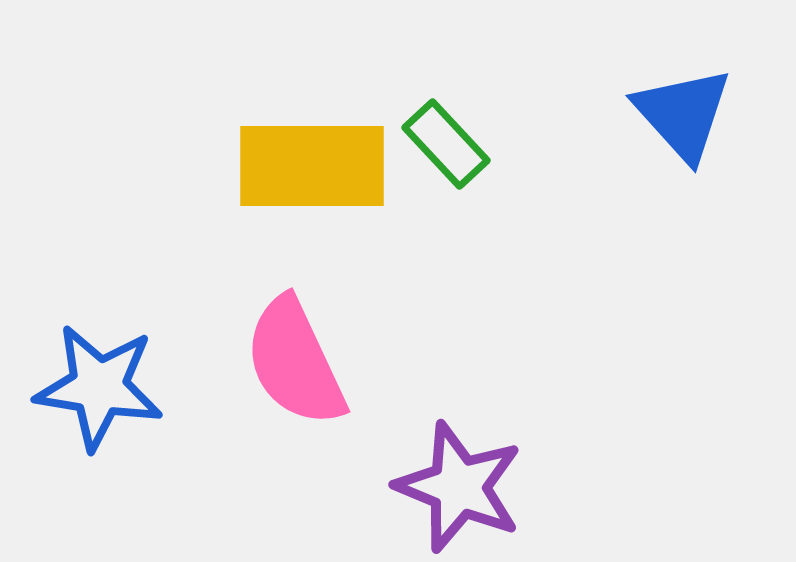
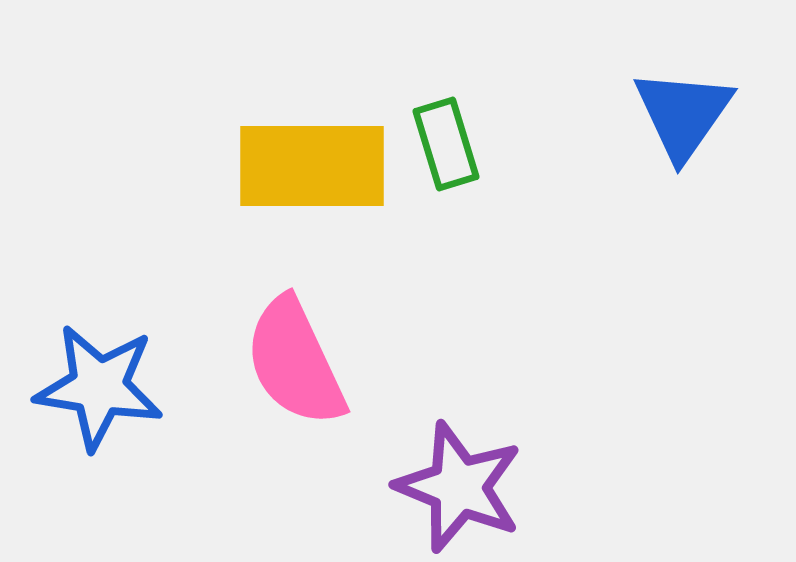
blue triangle: rotated 17 degrees clockwise
green rectangle: rotated 26 degrees clockwise
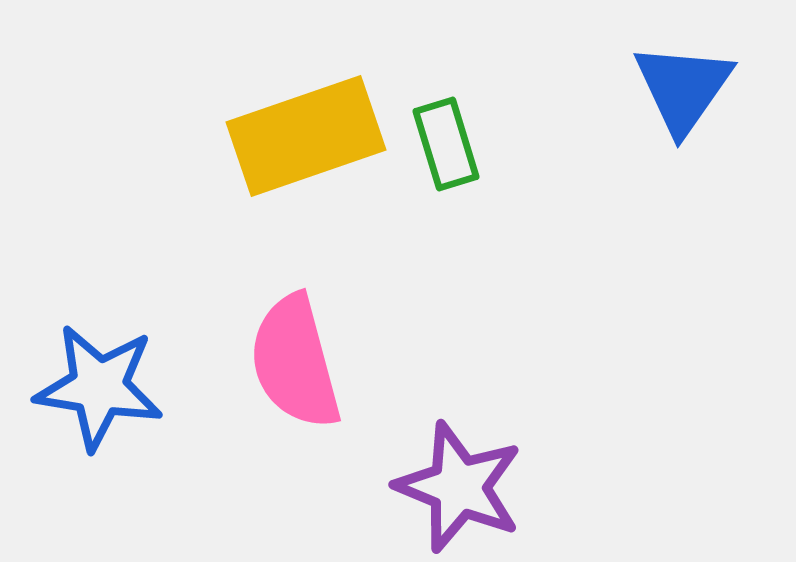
blue triangle: moved 26 px up
yellow rectangle: moved 6 px left, 30 px up; rotated 19 degrees counterclockwise
pink semicircle: rotated 10 degrees clockwise
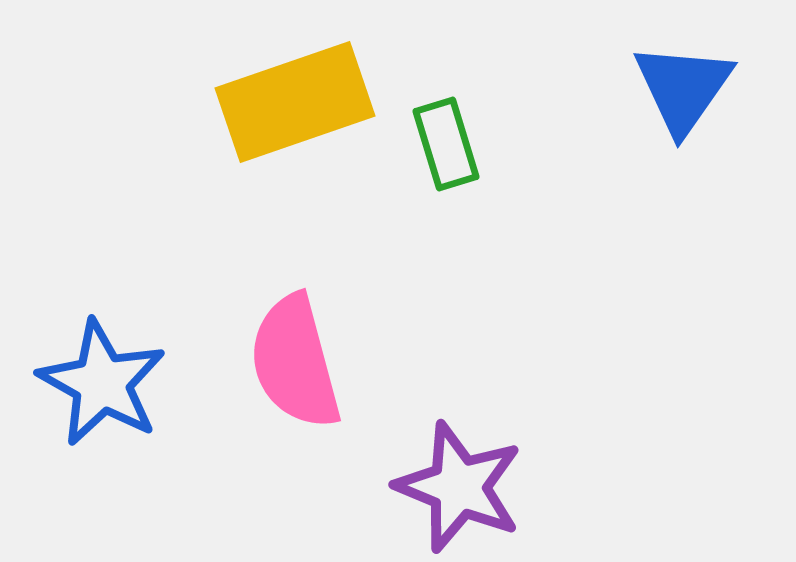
yellow rectangle: moved 11 px left, 34 px up
blue star: moved 3 px right, 4 px up; rotated 20 degrees clockwise
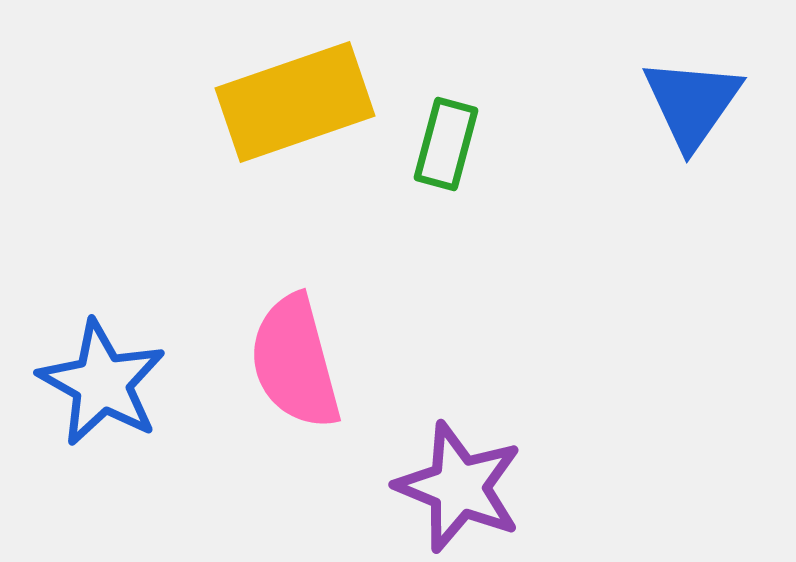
blue triangle: moved 9 px right, 15 px down
green rectangle: rotated 32 degrees clockwise
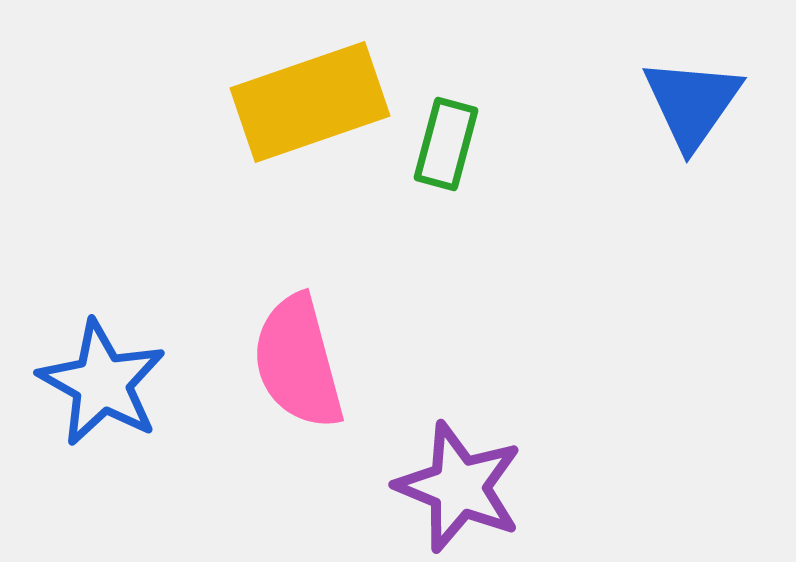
yellow rectangle: moved 15 px right
pink semicircle: moved 3 px right
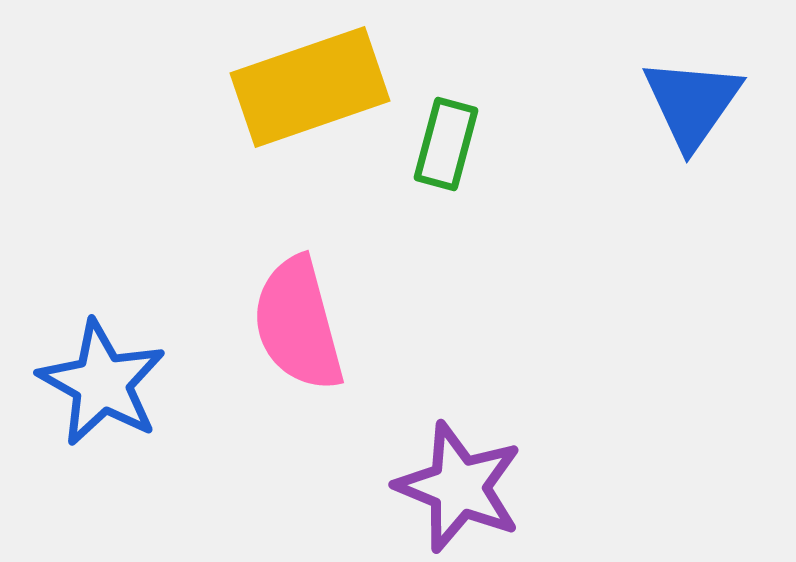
yellow rectangle: moved 15 px up
pink semicircle: moved 38 px up
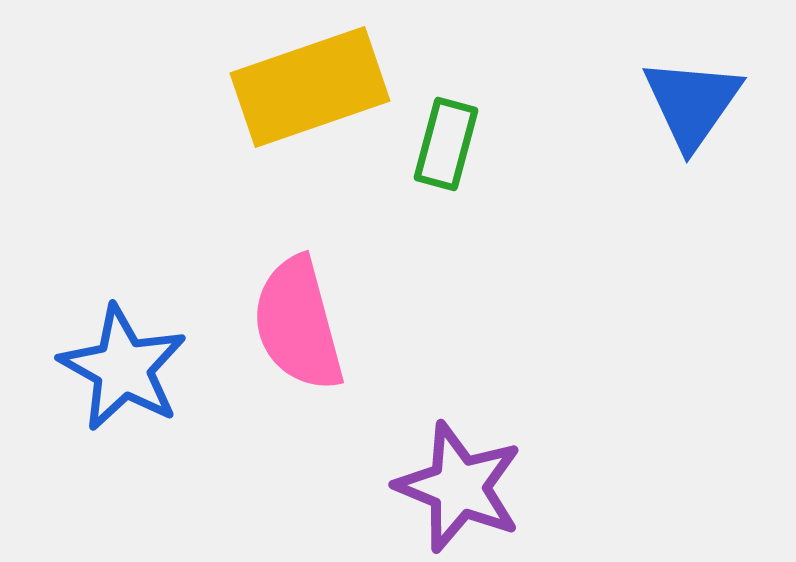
blue star: moved 21 px right, 15 px up
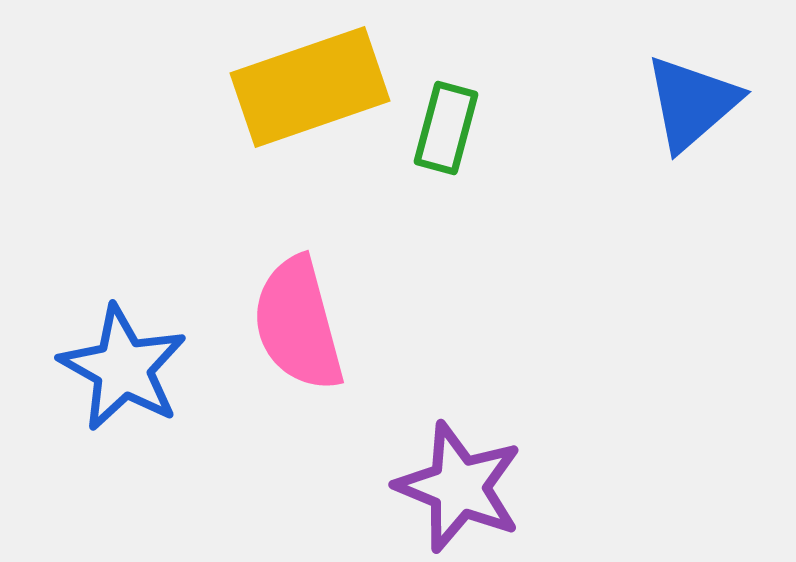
blue triangle: rotated 14 degrees clockwise
green rectangle: moved 16 px up
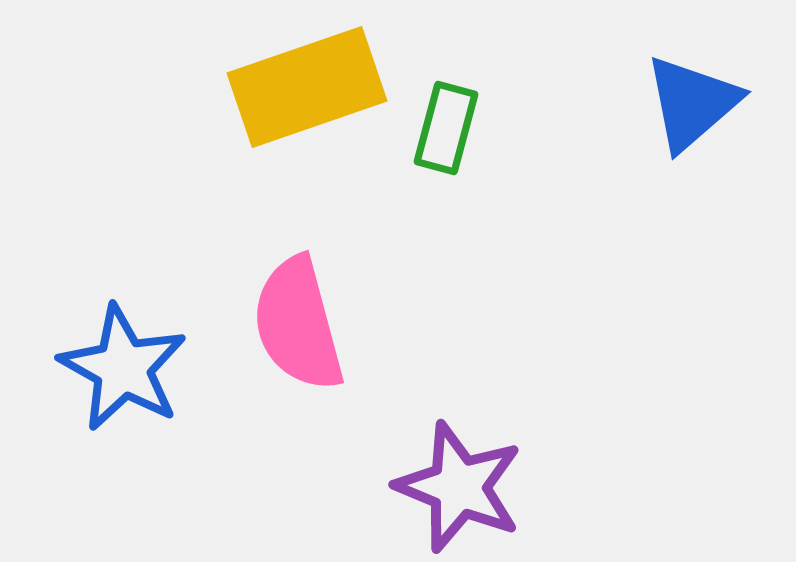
yellow rectangle: moved 3 px left
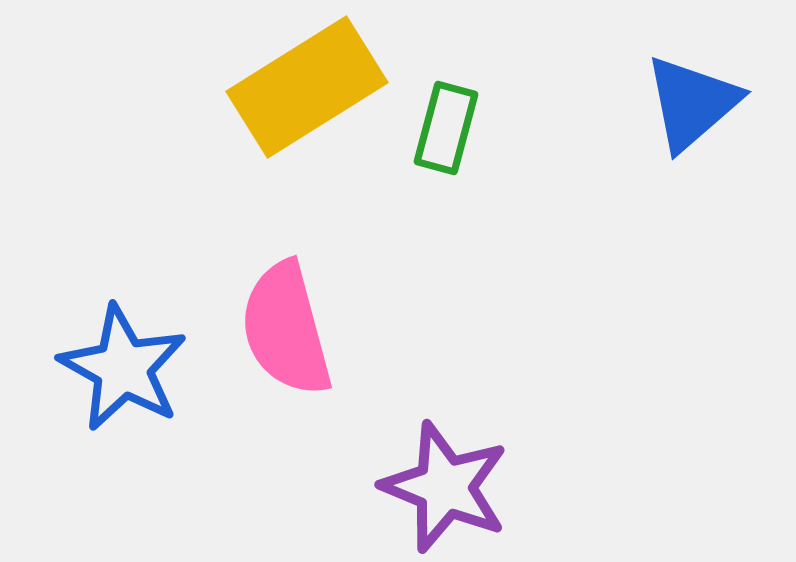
yellow rectangle: rotated 13 degrees counterclockwise
pink semicircle: moved 12 px left, 5 px down
purple star: moved 14 px left
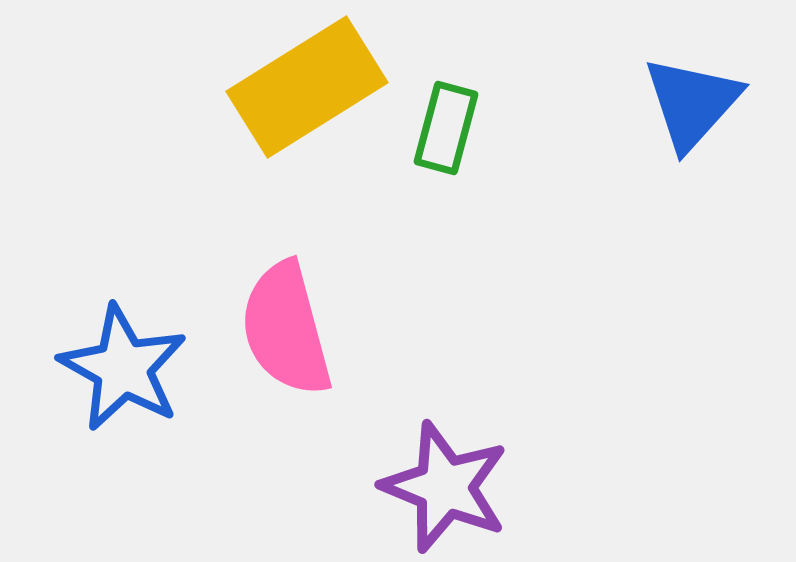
blue triangle: rotated 7 degrees counterclockwise
